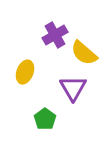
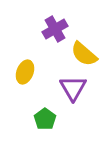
purple cross: moved 6 px up
yellow semicircle: moved 1 px down
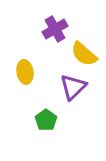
yellow ellipse: rotated 30 degrees counterclockwise
purple triangle: moved 1 px up; rotated 16 degrees clockwise
green pentagon: moved 1 px right, 1 px down
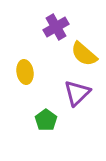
purple cross: moved 1 px right, 2 px up
purple triangle: moved 4 px right, 6 px down
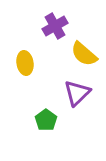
purple cross: moved 1 px left, 1 px up
yellow ellipse: moved 9 px up
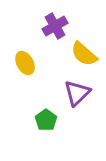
yellow ellipse: rotated 20 degrees counterclockwise
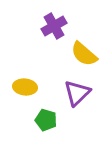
purple cross: moved 1 px left
yellow ellipse: moved 24 px down; rotated 55 degrees counterclockwise
green pentagon: rotated 20 degrees counterclockwise
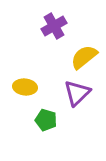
yellow semicircle: moved 3 px down; rotated 100 degrees clockwise
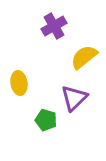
yellow ellipse: moved 6 px left, 4 px up; rotated 75 degrees clockwise
purple triangle: moved 3 px left, 5 px down
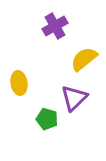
purple cross: moved 1 px right
yellow semicircle: moved 2 px down
green pentagon: moved 1 px right, 1 px up
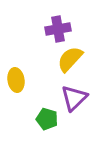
purple cross: moved 3 px right, 3 px down; rotated 20 degrees clockwise
yellow semicircle: moved 14 px left; rotated 8 degrees counterclockwise
yellow ellipse: moved 3 px left, 3 px up
